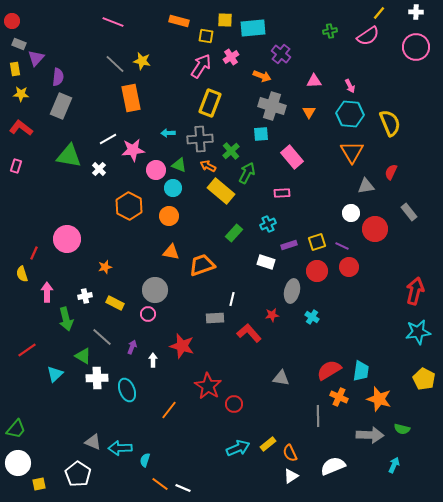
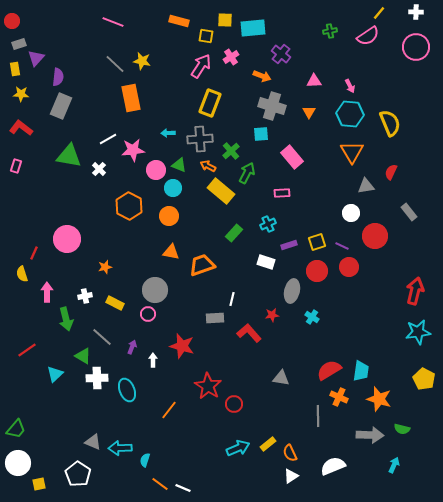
gray rectangle at (19, 44): rotated 40 degrees counterclockwise
red circle at (375, 229): moved 7 px down
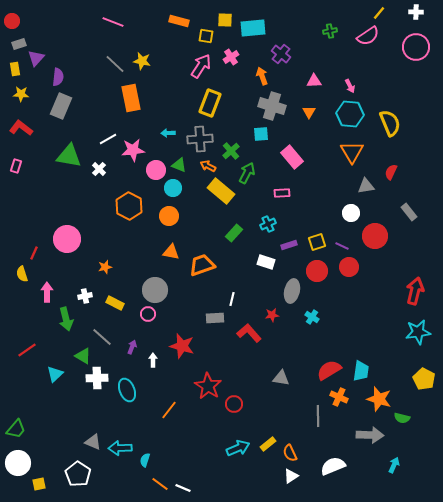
orange arrow at (262, 76): rotated 132 degrees counterclockwise
green semicircle at (402, 429): moved 11 px up
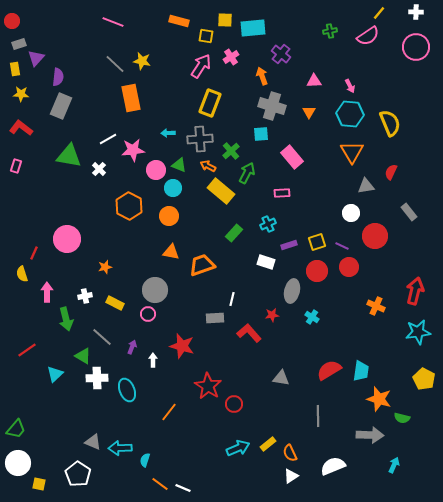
orange cross at (339, 397): moved 37 px right, 91 px up
orange line at (169, 410): moved 2 px down
yellow square at (39, 484): rotated 24 degrees clockwise
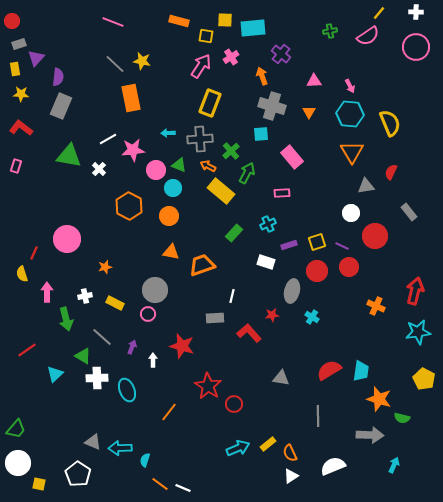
white line at (232, 299): moved 3 px up
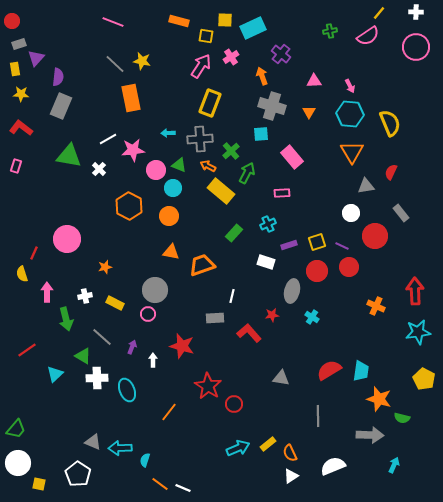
cyan rectangle at (253, 28): rotated 20 degrees counterclockwise
gray rectangle at (409, 212): moved 8 px left, 1 px down
red arrow at (415, 291): rotated 16 degrees counterclockwise
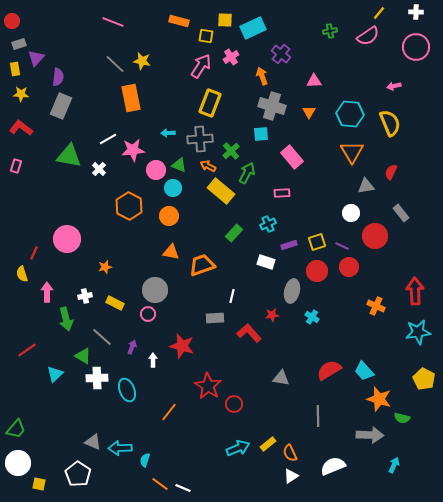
pink arrow at (350, 86): moved 44 px right; rotated 104 degrees clockwise
cyan trapezoid at (361, 371): moved 3 px right; rotated 130 degrees clockwise
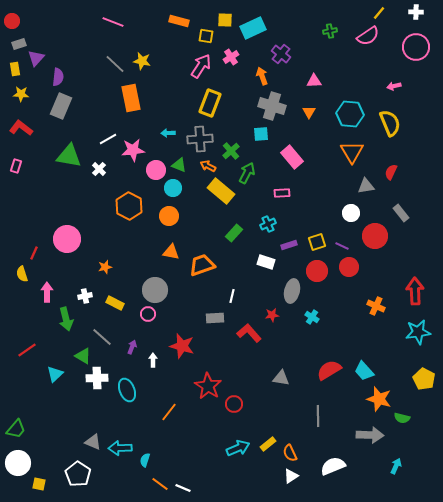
cyan arrow at (394, 465): moved 2 px right, 1 px down
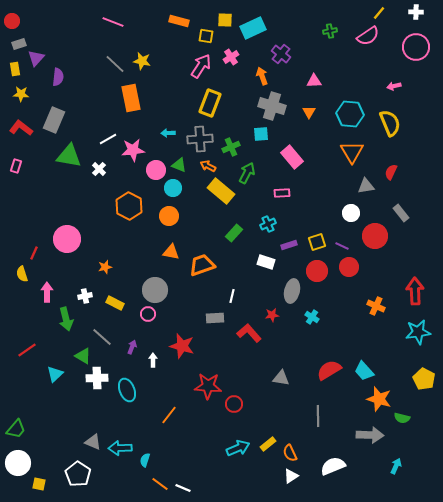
gray rectangle at (61, 106): moved 7 px left, 14 px down
green cross at (231, 151): moved 4 px up; rotated 18 degrees clockwise
red star at (208, 386): rotated 28 degrees counterclockwise
orange line at (169, 412): moved 3 px down
